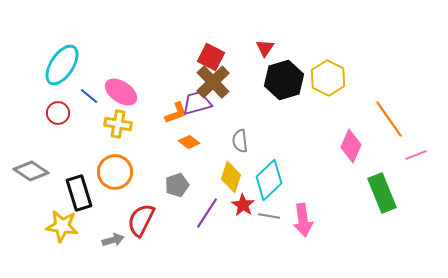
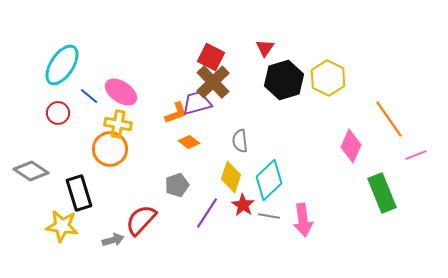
orange circle: moved 5 px left, 23 px up
red semicircle: rotated 16 degrees clockwise
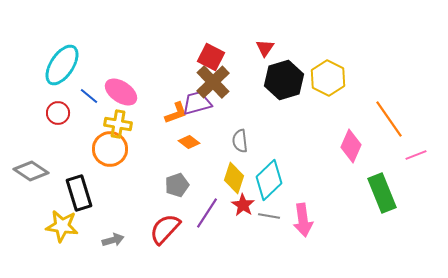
yellow diamond: moved 3 px right, 1 px down
red semicircle: moved 24 px right, 9 px down
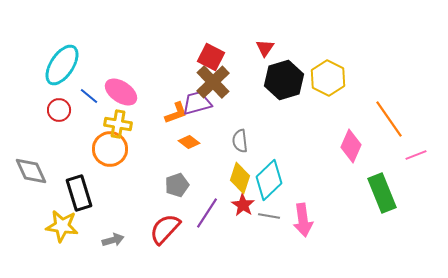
red circle: moved 1 px right, 3 px up
gray diamond: rotated 32 degrees clockwise
yellow diamond: moved 6 px right
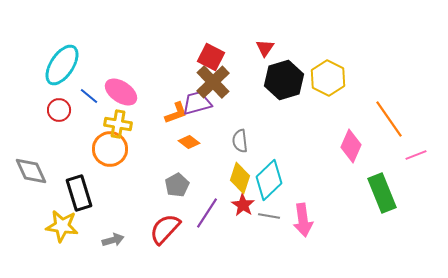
gray pentagon: rotated 10 degrees counterclockwise
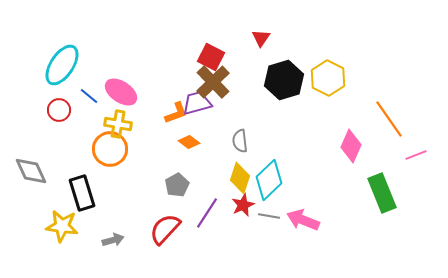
red triangle: moved 4 px left, 10 px up
black rectangle: moved 3 px right
red star: rotated 15 degrees clockwise
pink arrow: rotated 120 degrees clockwise
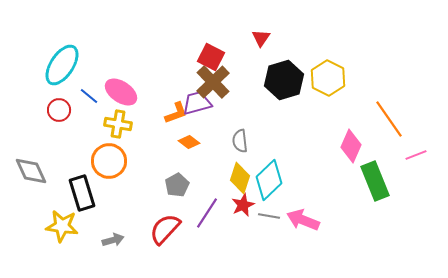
orange circle: moved 1 px left, 12 px down
green rectangle: moved 7 px left, 12 px up
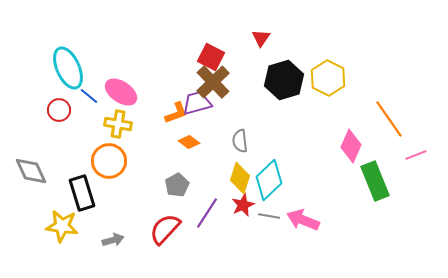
cyan ellipse: moved 6 px right, 3 px down; rotated 57 degrees counterclockwise
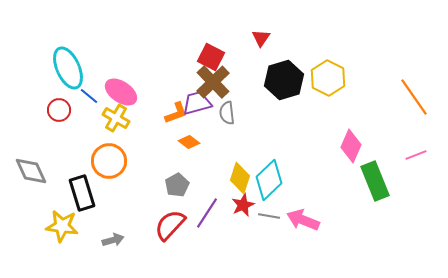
orange line: moved 25 px right, 22 px up
yellow cross: moved 2 px left, 6 px up; rotated 20 degrees clockwise
gray semicircle: moved 13 px left, 28 px up
red semicircle: moved 5 px right, 4 px up
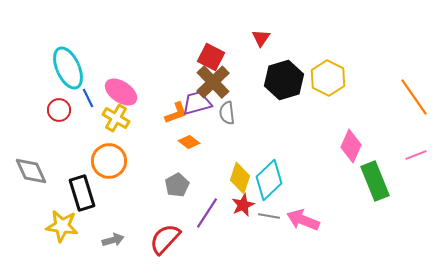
blue line: moved 1 px left, 2 px down; rotated 24 degrees clockwise
red semicircle: moved 5 px left, 14 px down
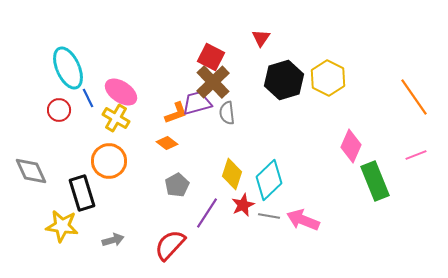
orange diamond: moved 22 px left, 1 px down
yellow diamond: moved 8 px left, 4 px up
red semicircle: moved 5 px right, 6 px down
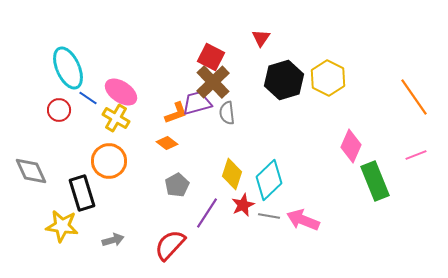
blue line: rotated 30 degrees counterclockwise
